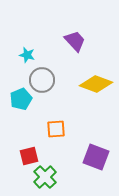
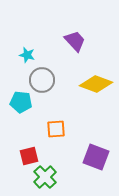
cyan pentagon: moved 3 px down; rotated 30 degrees clockwise
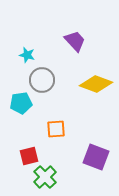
cyan pentagon: moved 1 px down; rotated 15 degrees counterclockwise
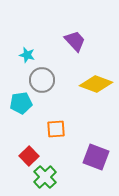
red square: rotated 30 degrees counterclockwise
